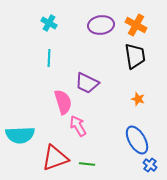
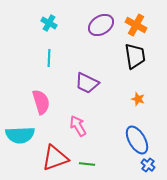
purple ellipse: rotated 25 degrees counterclockwise
pink semicircle: moved 22 px left
blue cross: moved 2 px left
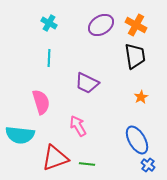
orange star: moved 3 px right, 2 px up; rotated 24 degrees clockwise
cyan semicircle: rotated 8 degrees clockwise
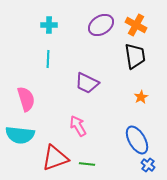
cyan cross: moved 2 px down; rotated 28 degrees counterclockwise
cyan line: moved 1 px left, 1 px down
pink semicircle: moved 15 px left, 3 px up
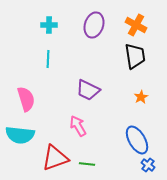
purple ellipse: moved 7 px left; rotated 40 degrees counterclockwise
purple trapezoid: moved 1 px right, 7 px down
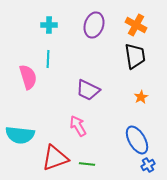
pink semicircle: moved 2 px right, 22 px up
blue cross: rotated 24 degrees clockwise
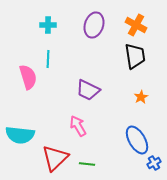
cyan cross: moved 1 px left
red triangle: rotated 24 degrees counterclockwise
blue cross: moved 6 px right, 2 px up
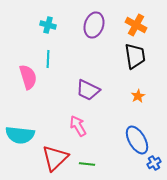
cyan cross: rotated 14 degrees clockwise
orange star: moved 3 px left, 1 px up
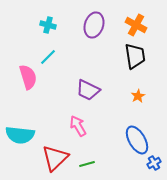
cyan line: moved 2 px up; rotated 42 degrees clockwise
green line: rotated 21 degrees counterclockwise
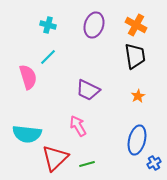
cyan semicircle: moved 7 px right, 1 px up
blue ellipse: rotated 44 degrees clockwise
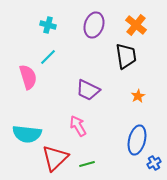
orange cross: rotated 10 degrees clockwise
black trapezoid: moved 9 px left
